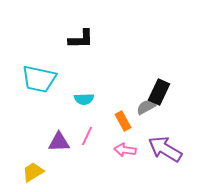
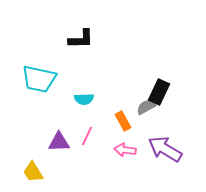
yellow trapezoid: rotated 90 degrees counterclockwise
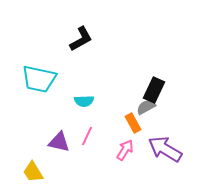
black L-shape: rotated 28 degrees counterclockwise
black rectangle: moved 5 px left, 2 px up
cyan semicircle: moved 2 px down
orange rectangle: moved 10 px right, 2 px down
purple triangle: rotated 15 degrees clockwise
pink arrow: rotated 115 degrees clockwise
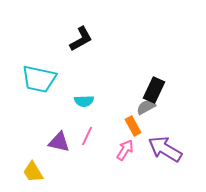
orange rectangle: moved 3 px down
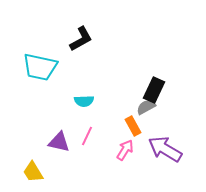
cyan trapezoid: moved 1 px right, 12 px up
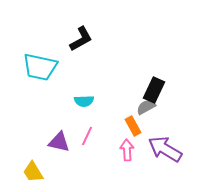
pink arrow: moved 2 px right; rotated 35 degrees counterclockwise
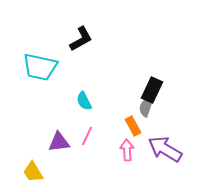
black rectangle: moved 2 px left
cyan semicircle: rotated 66 degrees clockwise
gray semicircle: rotated 42 degrees counterclockwise
purple triangle: rotated 20 degrees counterclockwise
